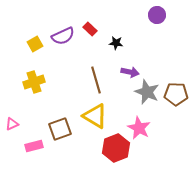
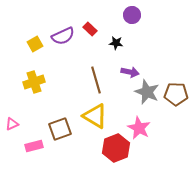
purple circle: moved 25 px left
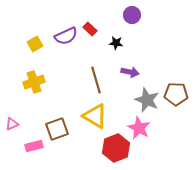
purple semicircle: moved 3 px right
gray star: moved 8 px down
brown square: moved 3 px left
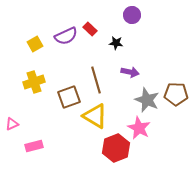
brown square: moved 12 px right, 32 px up
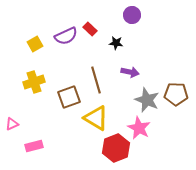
yellow triangle: moved 1 px right, 2 px down
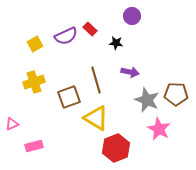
purple circle: moved 1 px down
pink star: moved 20 px right, 1 px down
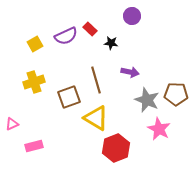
black star: moved 5 px left
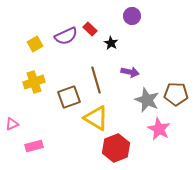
black star: rotated 24 degrees clockwise
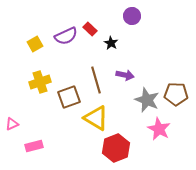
purple arrow: moved 5 px left, 3 px down
yellow cross: moved 6 px right
